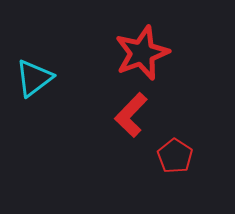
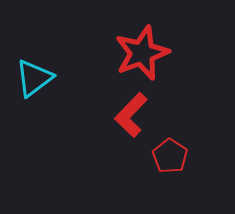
red pentagon: moved 5 px left
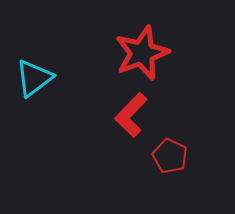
red pentagon: rotated 8 degrees counterclockwise
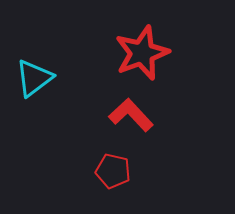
red L-shape: rotated 93 degrees clockwise
red pentagon: moved 57 px left, 15 px down; rotated 12 degrees counterclockwise
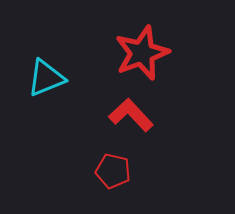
cyan triangle: moved 12 px right; rotated 15 degrees clockwise
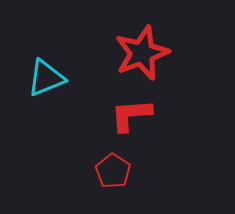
red L-shape: rotated 51 degrees counterclockwise
red pentagon: rotated 20 degrees clockwise
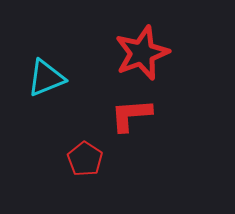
red pentagon: moved 28 px left, 12 px up
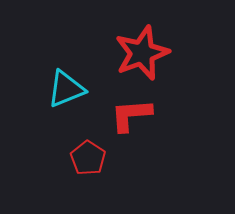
cyan triangle: moved 20 px right, 11 px down
red pentagon: moved 3 px right, 1 px up
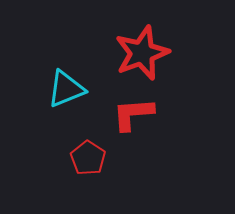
red L-shape: moved 2 px right, 1 px up
